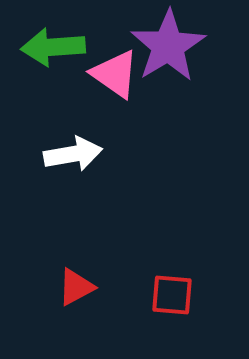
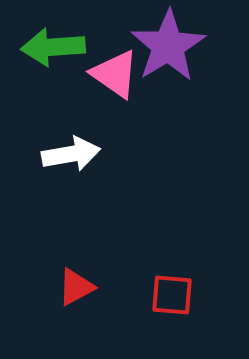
white arrow: moved 2 px left
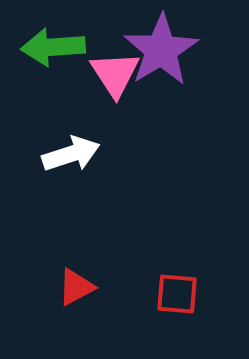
purple star: moved 7 px left, 4 px down
pink triangle: rotated 22 degrees clockwise
white arrow: rotated 8 degrees counterclockwise
red square: moved 5 px right, 1 px up
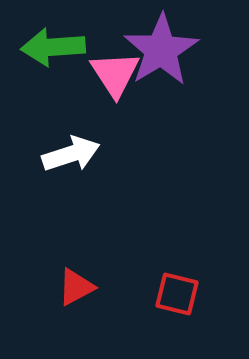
red square: rotated 9 degrees clockwise
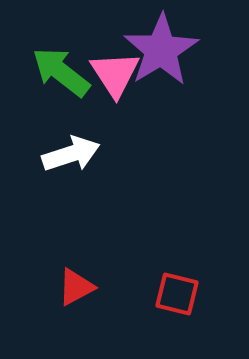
green arrow: moved 8 px right, 25 px down; rotated 42 degrees clockwise
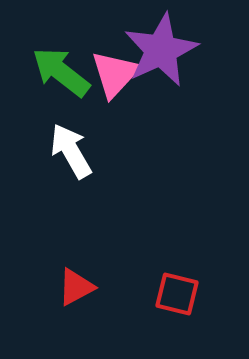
purple star: rotated 6 degrees clockwise
pink triangle: rotated 16 degrees clockwise
white arrow: moved 3 px up; rotated 102 degrees counterclockwise
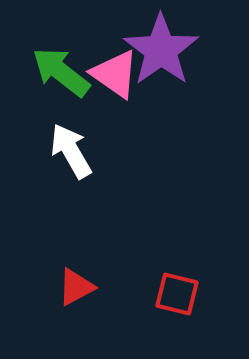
purple star: rotated 10 degrees counterclockwise
pink triangle: rotated 38 degrees counterclockwise
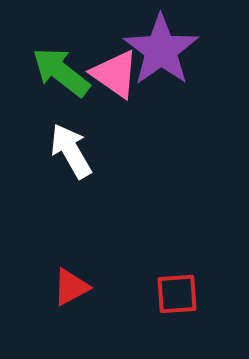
red triangle: moved 5 px left
red square: rotated 18 degrees counterclockwise
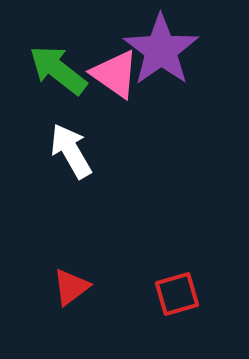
green arrow: moved 3 px left, 2 px up
red triangle: rotated 9 degrees counterclockwise
red square: rotated 12 degrees counterclockwise
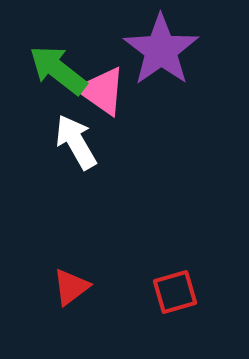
pink triangle: moved 13 px left, 17 px down
white arrow: moved 5 px right, 9 px up
red square: moved 2 px left, 2 px up
